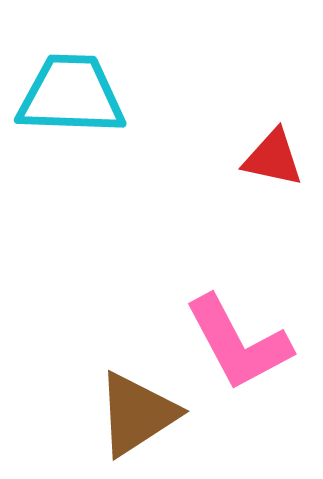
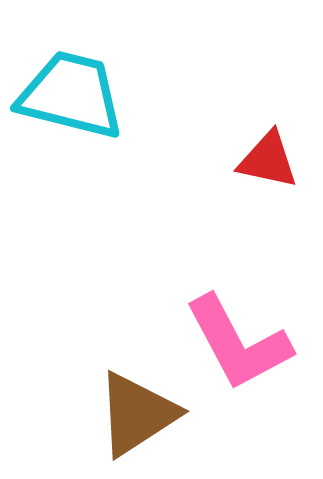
cyan trapezoid: rotated 12 degrees clockwise
red triangle: moved 5 px left, 2 px down
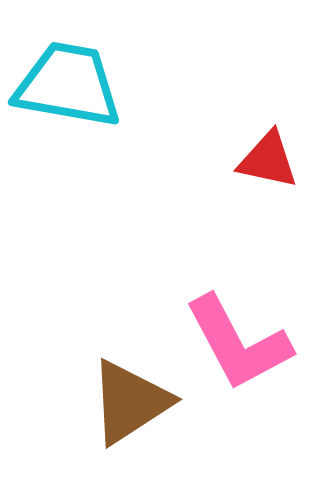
cyan trapezoid: moved 3 px left, 10 px up; rotated 4 degrees counterclockwise
brown triangle: moved 7 px left, 12 px up
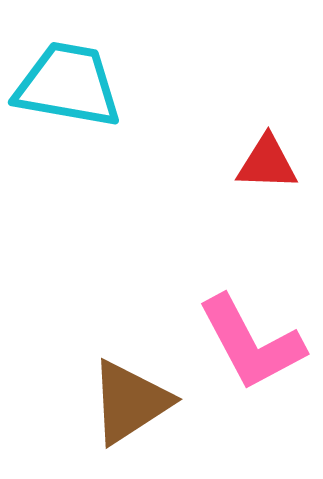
red triangle: moved 1 px left, 3 px down; rotated 10 degrees counterclockwise
pink L-shape: moved 13 px right
